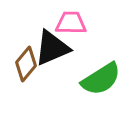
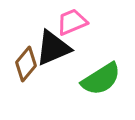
pink trapezoid: moved 1 px right, 1 px up; rotated 24 degrees counterclockwise
black triangle: moved 1 px right
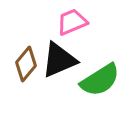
black triangle: moved 6 px right, 12 px down
green semicircle: moved 1 px left, 1 px down
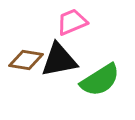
black triangle: rotated 12 degrees clockwise
brown diamond: moved 4 px up; rotated 60 degrees clockwise
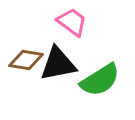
pink trapezoid: rotated 60 degrees clockwise
black triangle: moved 1 px left, 4 px down
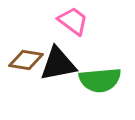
pink trapezoid: moved 1 px right, 1 px up
green semicircle: rotated 27 degrees clockwise
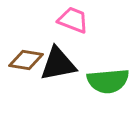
pink trapezoid: moved 1 px up; rotated 16 degrees counterclockwise
green semicircle: moved 8 px right, 1 px down
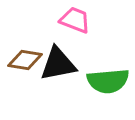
pink trapezoid: moved 2 px right
brown diamond: moved 1 px left
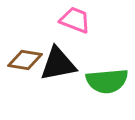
green semicircle: moved 1 px left
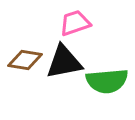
pink trapezoid: moved 3 px down; rotated 40 degrees counterclockwise
black triangle: moved 6 px right, 2 px up
